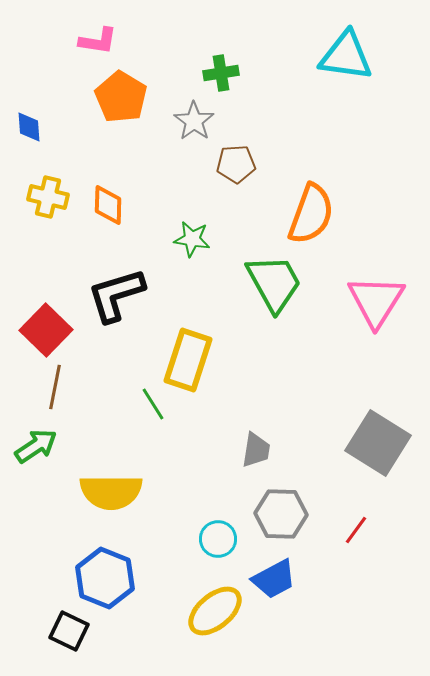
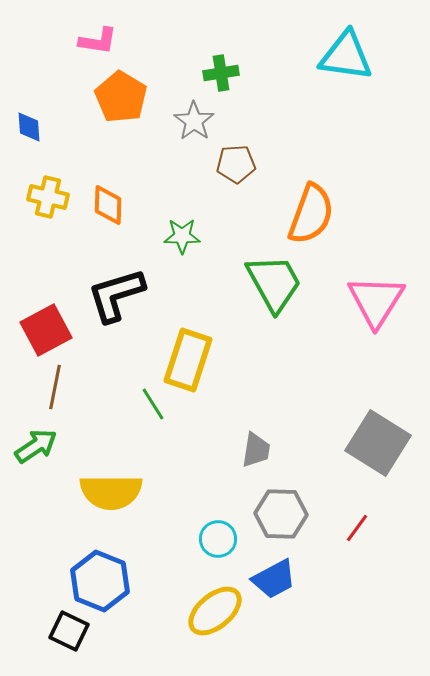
green star: moved 10 px left, 3 px up; rotated 9 degrees counterclockwise
red square: rotated 18 degrees clockwise
red line: moved 1 px right, 2 px up
blue hexagon: moved 5 px left, 3 px down
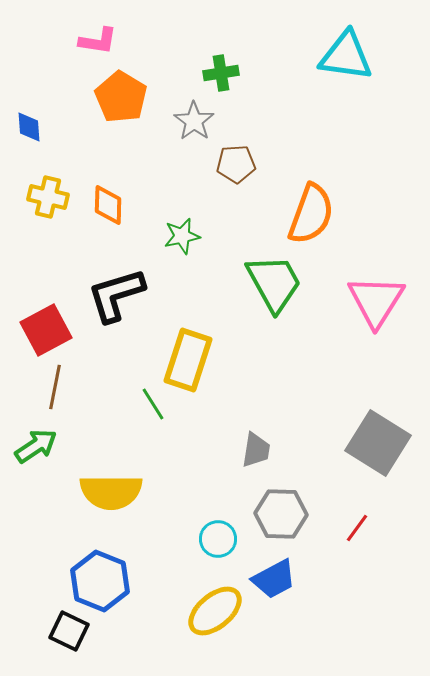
green star: rotated 12 degrees counterclockwise
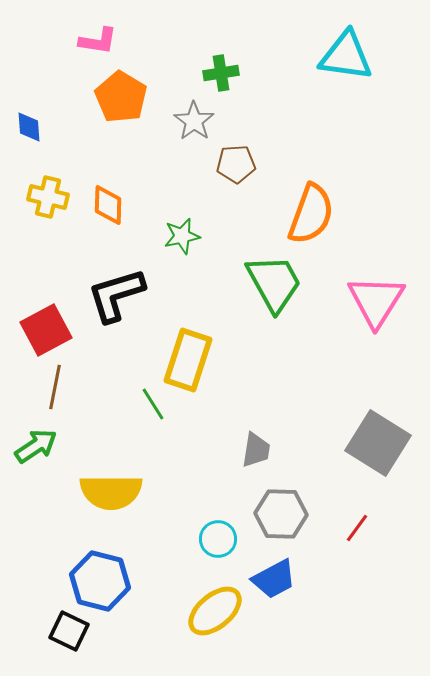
blue hexagon: rotated 8 degrees counterclockwise
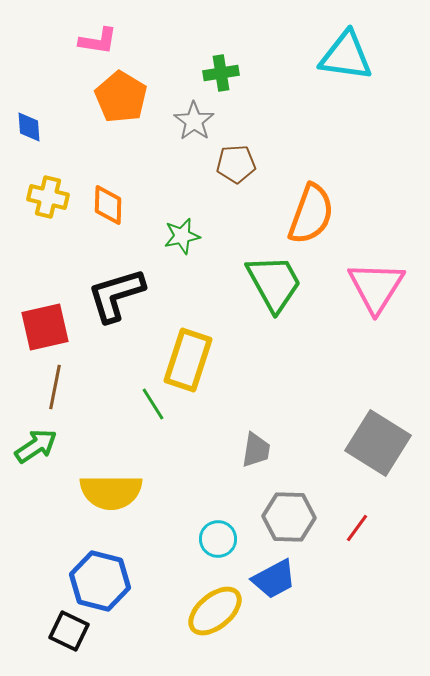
pink triangle: moved 14 px up
red square: moved 1 px left, 3 px up; rotated 15 degrees clockwise
gray hexagon: moved 8 px right, 3 px down
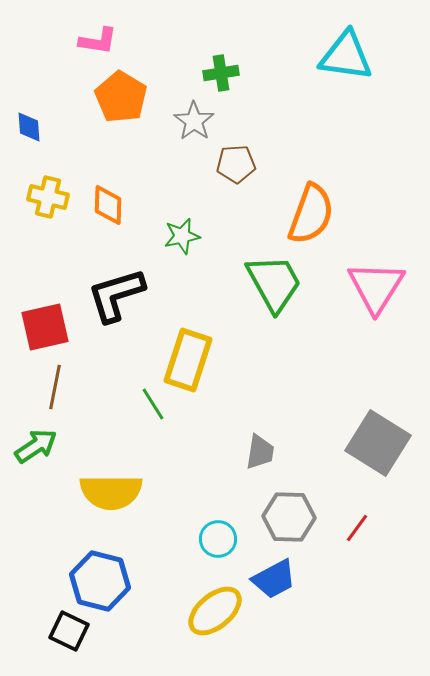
gray trapezoid: moved 4 px right, 2 px down
